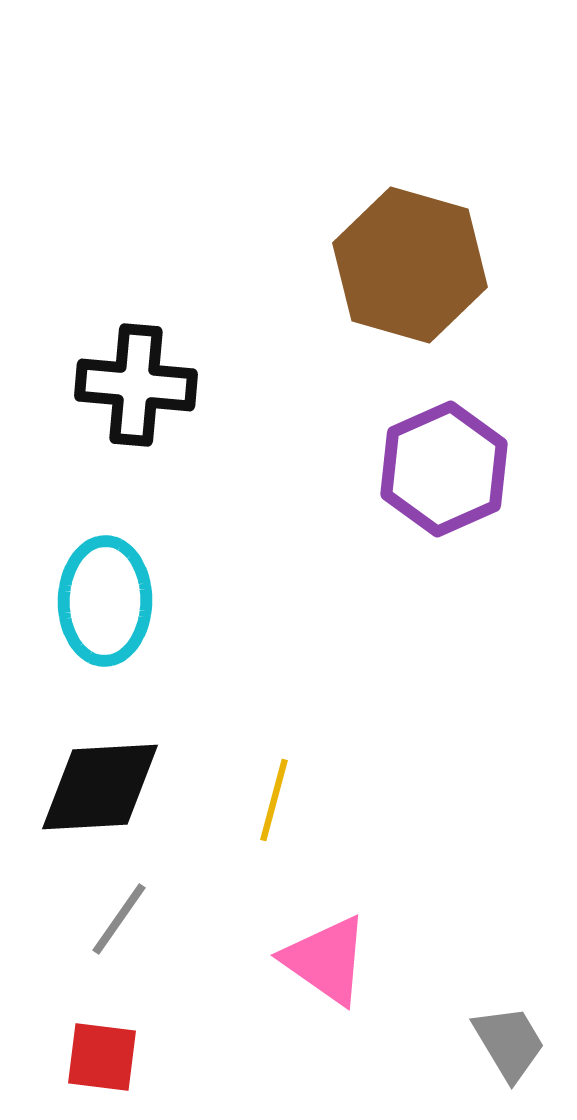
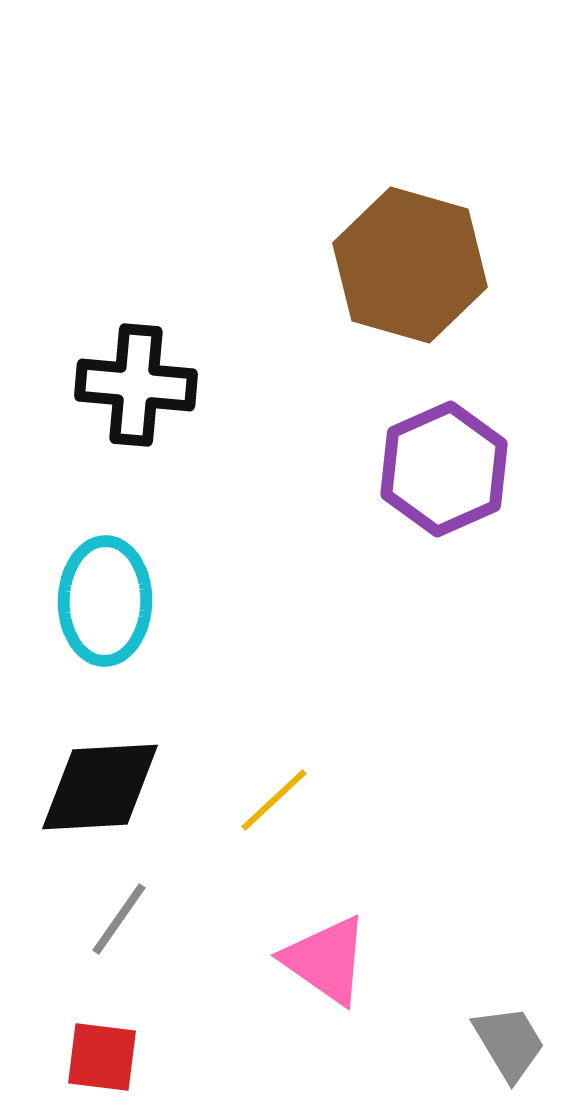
yellow line: rotated 32 degrees clockwise
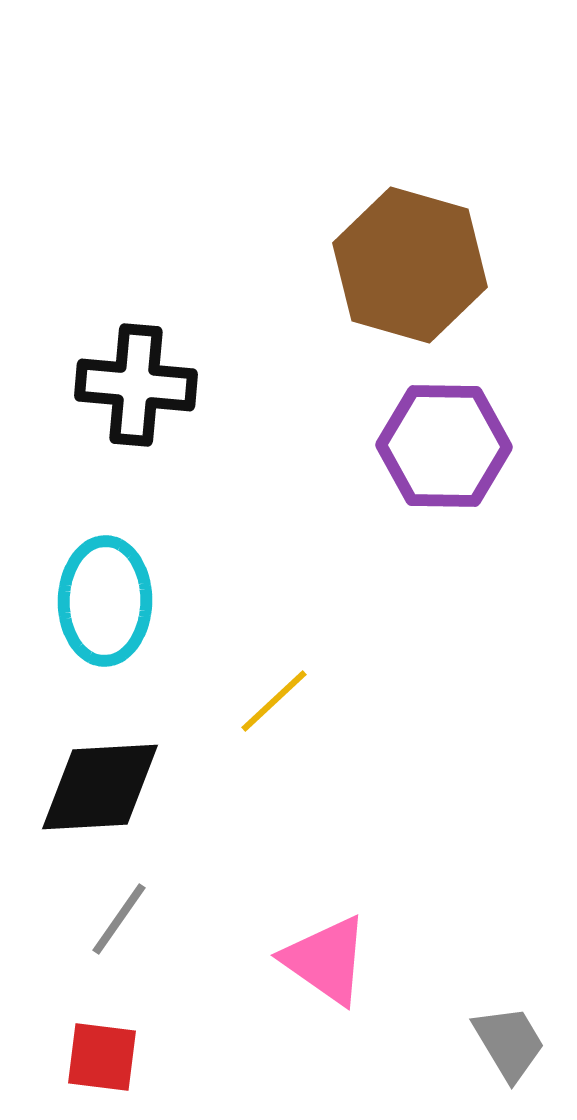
purple hexagon: moved 23 px up; rotated 25 degrees clockwise
yellow line: moved 99 px up
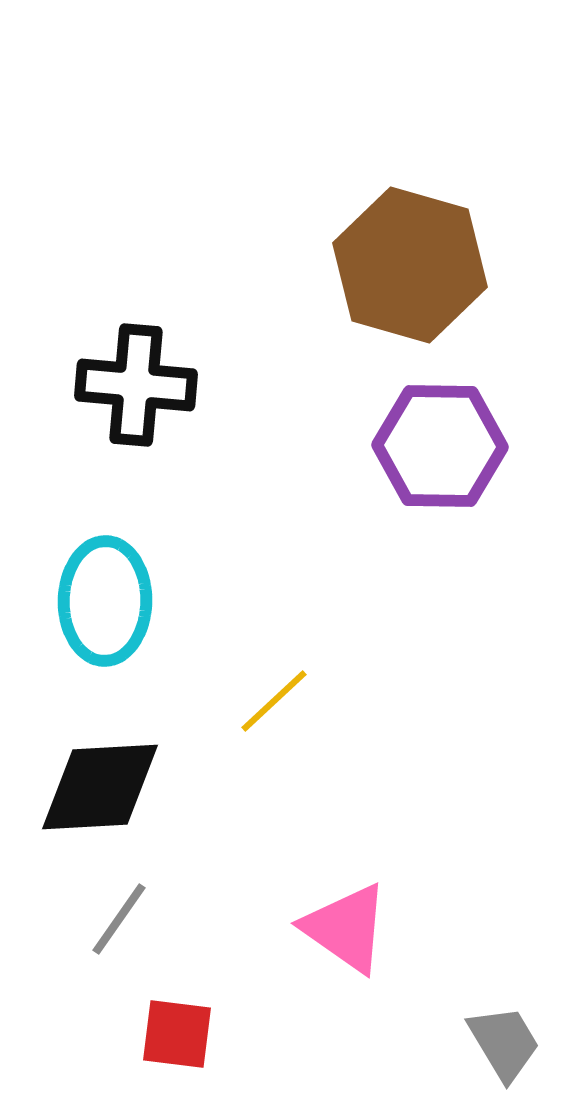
purple hexagon: moved 4 px left
pink triangle: moved 20 px right, 32 px up
gray trapezoid: moved 5 px left
red square: moved 75 px right, 23 px up
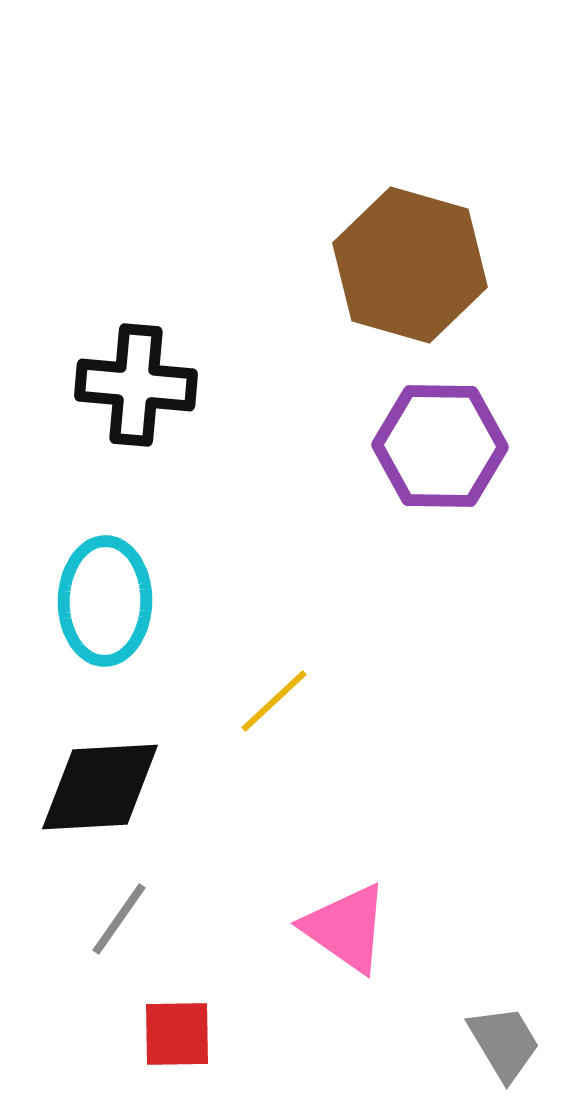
red square: rotated 8 degrees counterclockwise
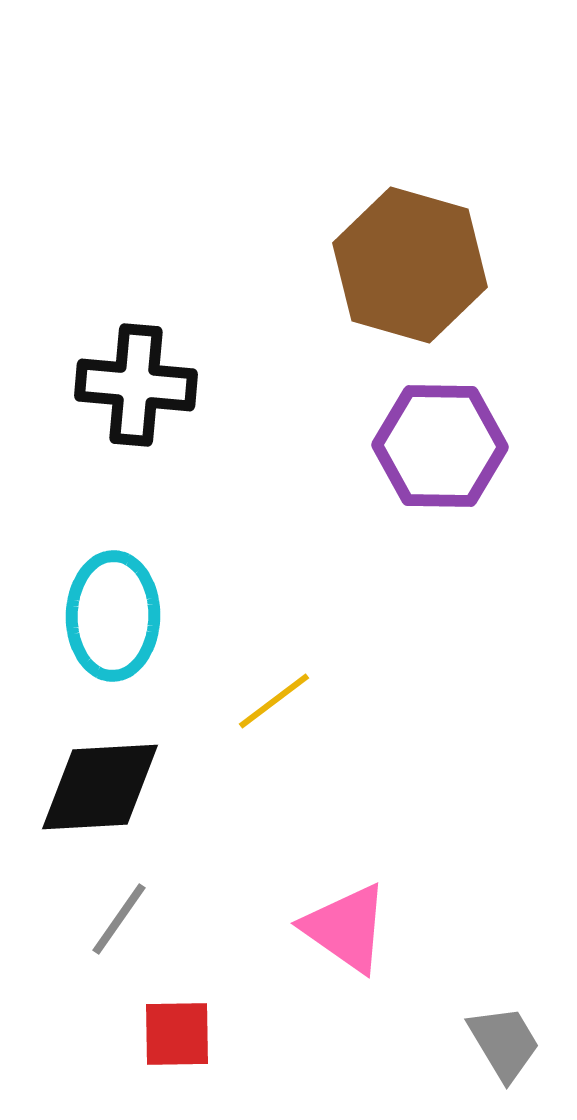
cyan ellipse: moved 8 px right, 15 px down
yellow line: rotated 6 degrees clockwise
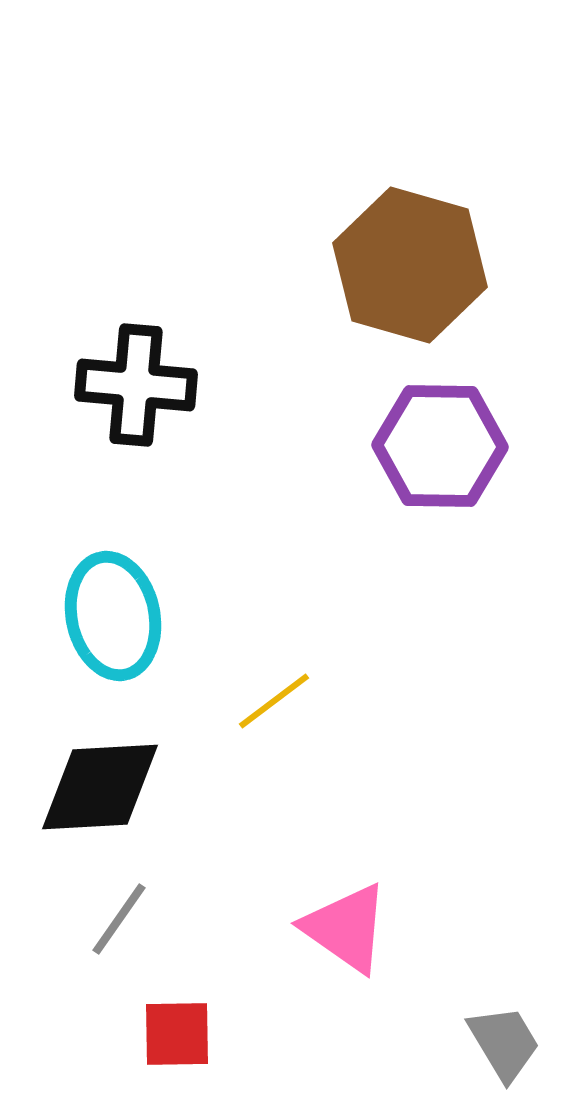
cyan ellipse: rotated 13 degrees counterclockwise
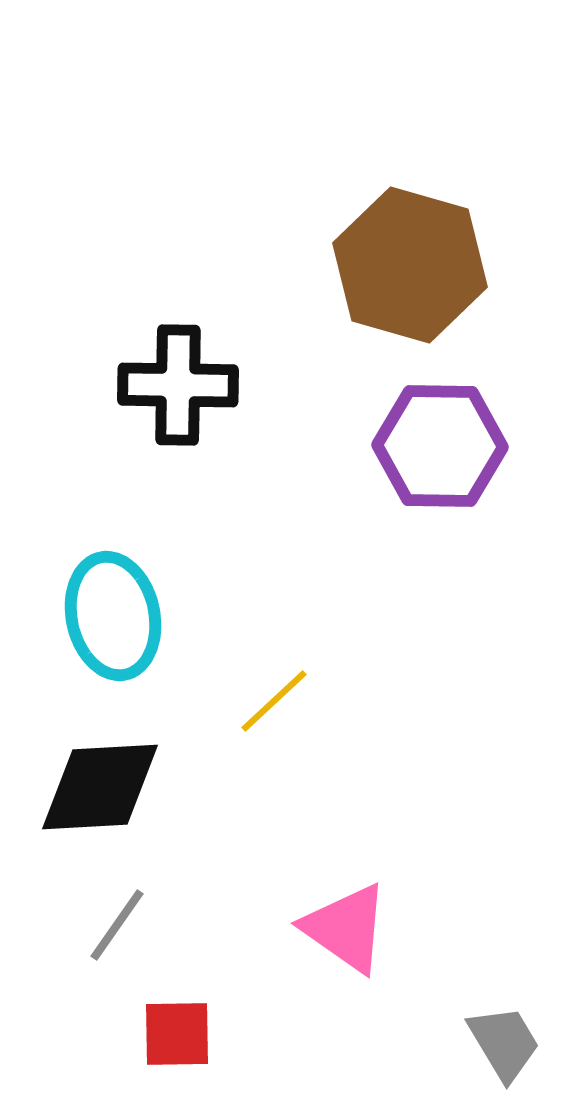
black cross: moved 42 px right; rotated 4 degrees counterclockwise
yellow line: rotated 6 degrees counterclockwise
gray line: moved 2 px left, 6 px down
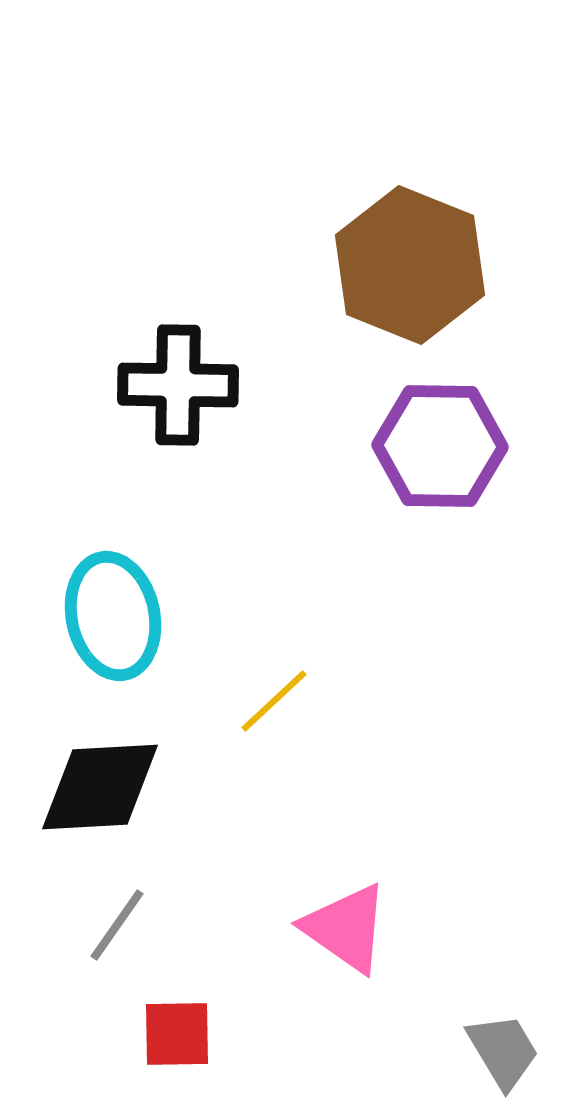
brown hexagon: rotated 6 degrees clockwise
gray trapezoid: moved 1 px left, 8 px down
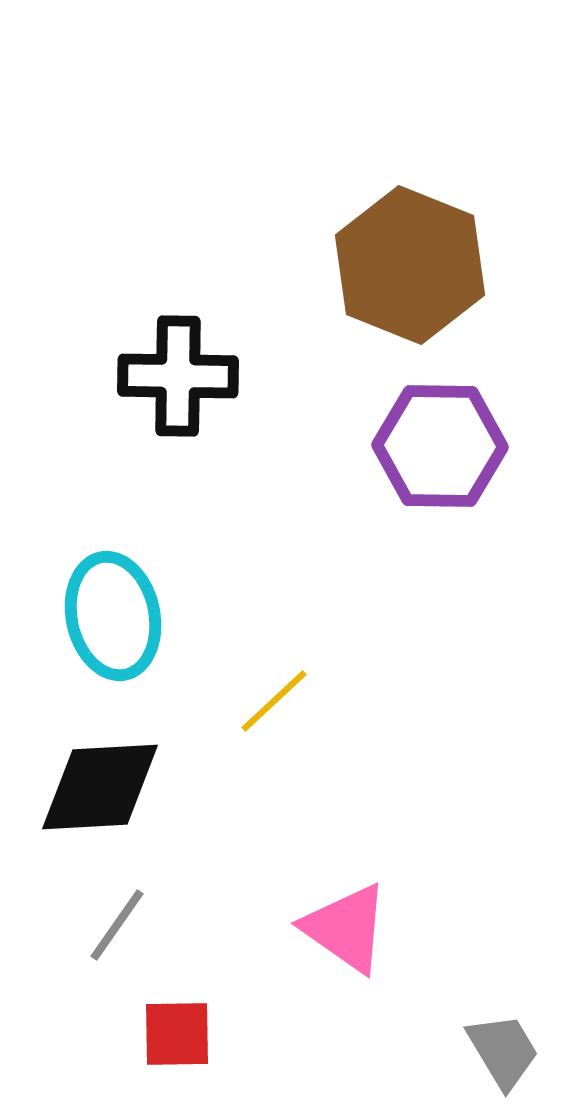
black cross: moved 9 px up
